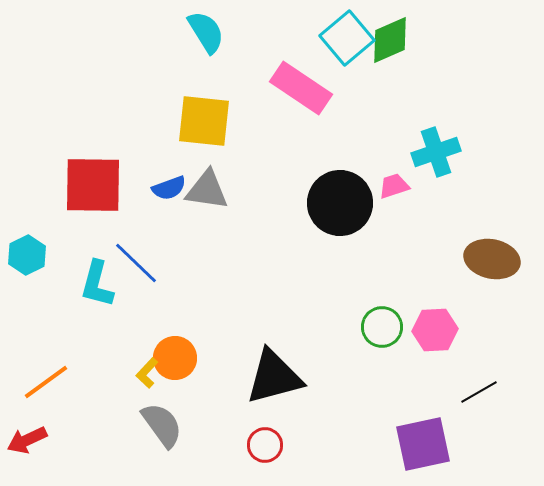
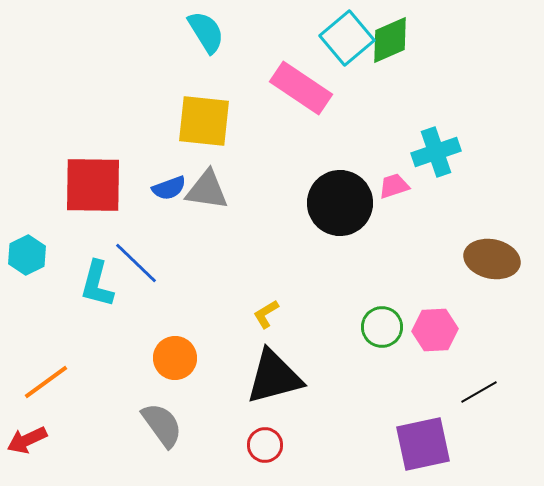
yellow L-shape: moved 119 px right, 59 px up; rotated 16 degrees clockwise
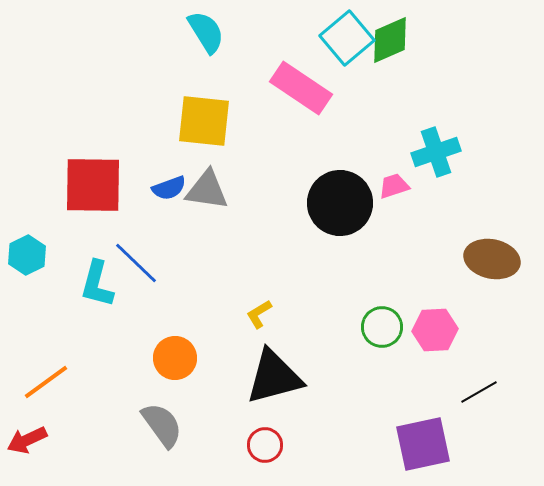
yellow L-shape: moved 7 px left
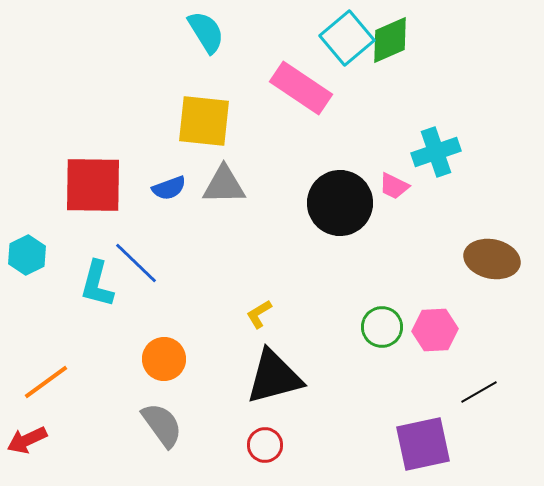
pink trapezoid: rotated 136 degrees counterclockwise
gray triangle: moved 17 px right, 5 px up; rotated 9 degrees counterclockwise
orange circle: moved 11 px left, 1 px down
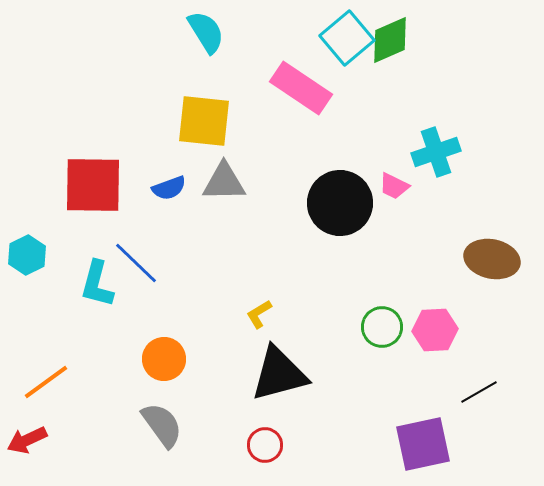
gray triangle: moved 3 px up
black triangle: moved 5 px right, 3 px up
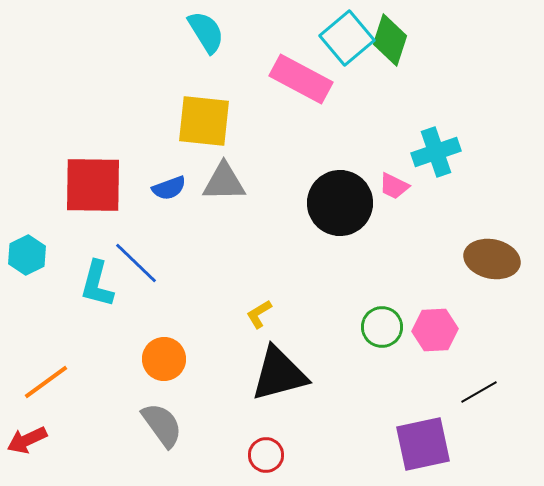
green diamond: rotated 48 degrees counterclockwise
pink rectangle: moved 9 px up; rotated 6 degrees counterclockwise
red circle: moved 1 px right, 10 px down
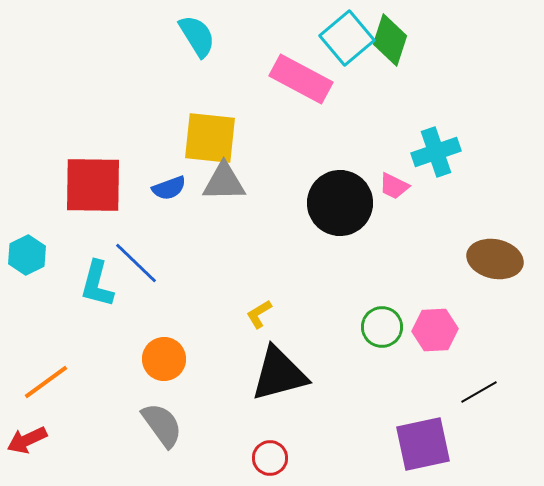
cyan semicircle: moved 9 px left, 4 px down
yellow square: moved 6 px right, 17 px down
brown ellipse: moved 3 px right
red circle: moved 4 px right, 3 px down
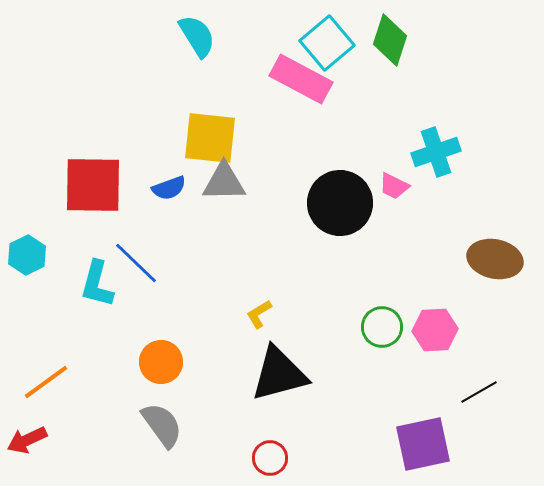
cyan square: moved 20 px left, 5 px down
orange circle: moved 3 px left, 3 px down
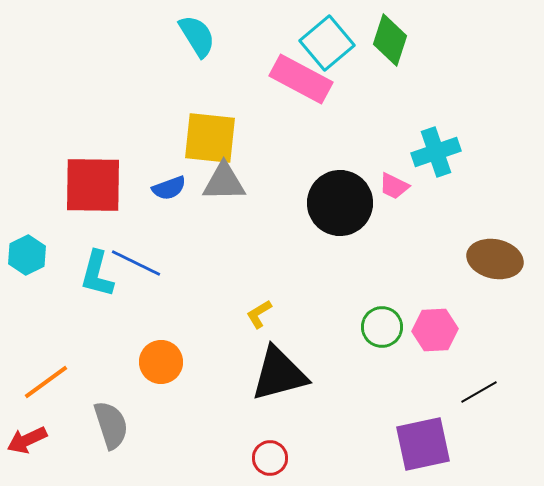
blue line: rotated 18 degrees counterclockwise
cyan L-shape: moved 10 px up
gray semicircle: moved 51 px left; rotated 18 degrees clockwise
